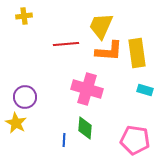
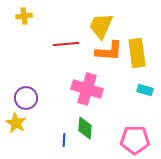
purple circle: moved 1 px right, 1 px down
pink pentagon: rotated 8 degrees counterclockwise
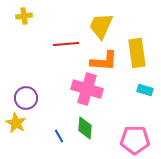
orange L-shape: moved 5 px left, 10 px down
blue line: moved 5 px left, 4 px up; rotated 32 degrees counterclockwise
